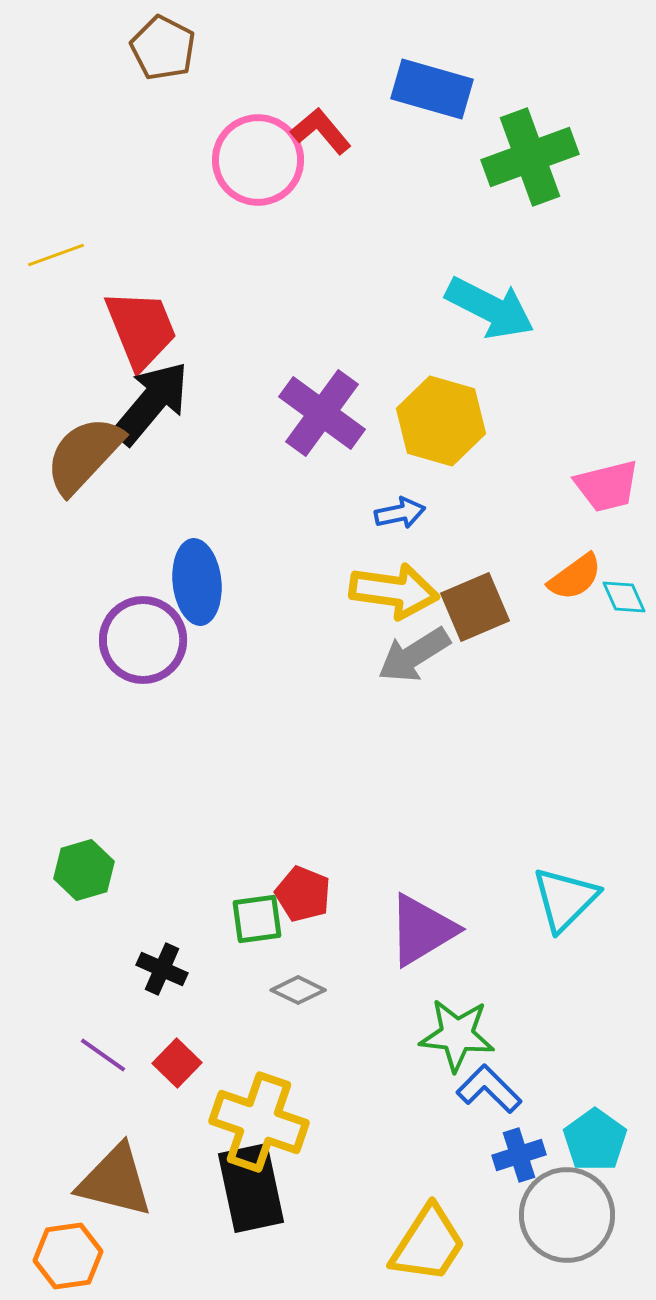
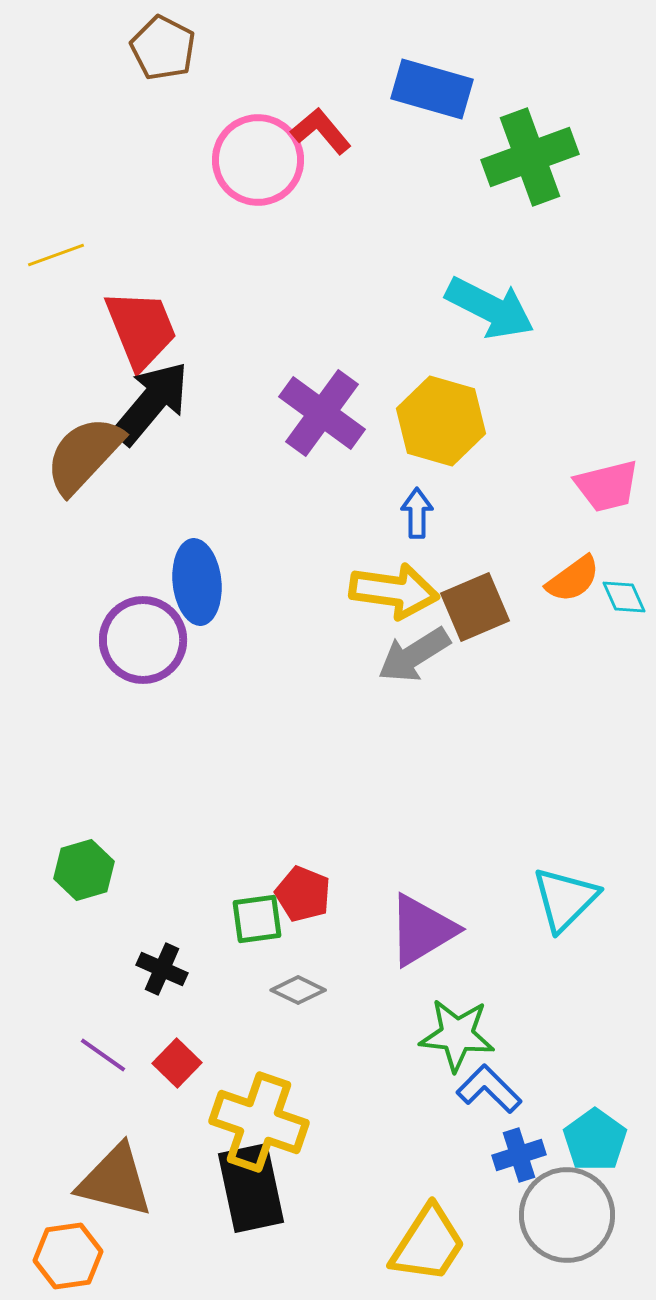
blue arrow: moved 17 px right; rotated 78 degrees counterclockwise
orange semicircle: moved 2 px left, 2 px down
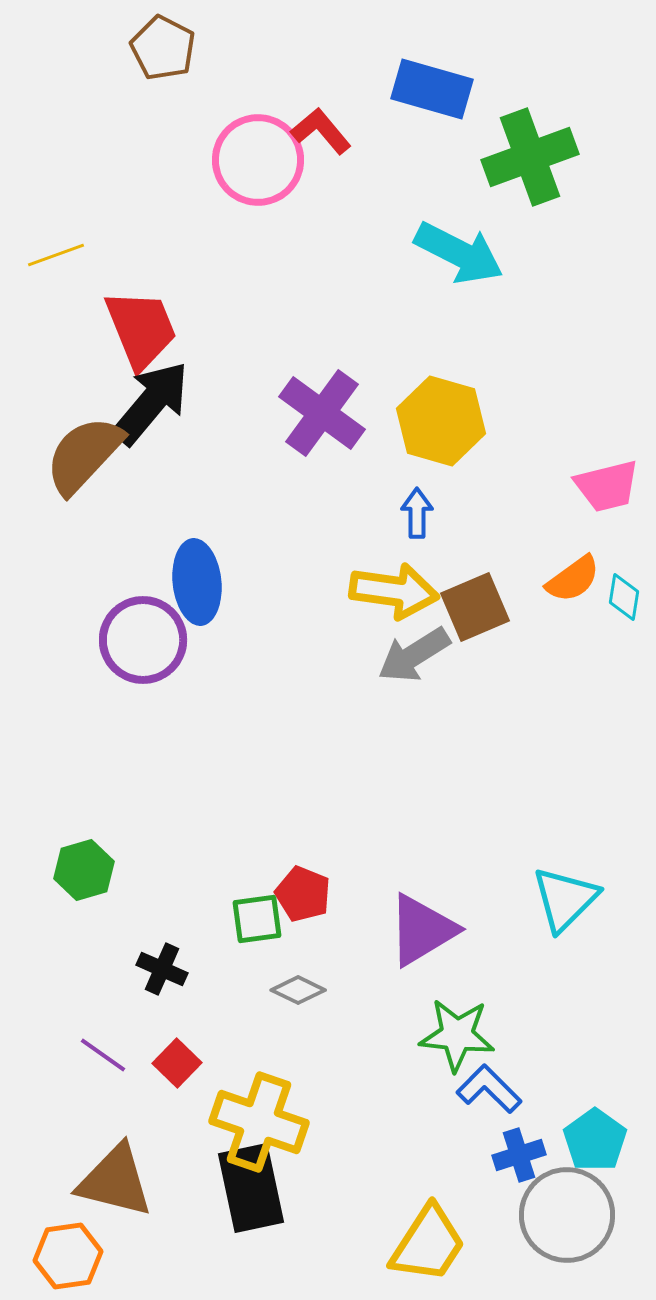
cyan arrow: moved 31 px left, 55 px up
cyan diamond: rotated 33 degrees clockwise
